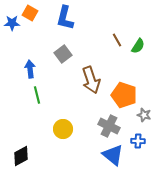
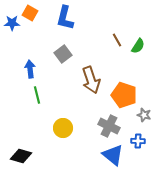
yellow circle: moved 1 px up
black diamond: rotated 45 degrees clockwise
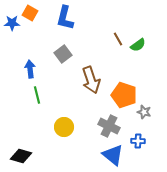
brown line: moved 1 px right, 1 px up
green semicircle: moved 1 px up; rotated 21 degrees clockwise
gray star: moved 3 px up
yellow circle: moved 1 px right, 1 px up
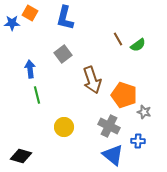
brown arrow: moved 1 px right
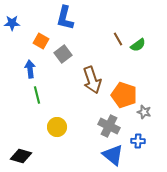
orange square: moved 11 px right, 28 px down
yellow circle: moved 7 px left
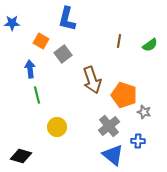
blue L-shape: moved 2 px right, 1 px down
brown line: moved 1 px right, 2 px down; rotated 40 degrees clockwise
green semicircle: moved 12 px right
gray cross: rotated 25 degrees clockwise
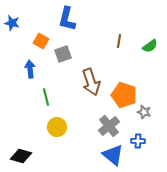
blue star: rotated 14 degrees clockwise
green semicircle: moved 1 px down
gray square: rotated 18 degrees clockwise
brown arrow: moved 1 px left, 2 px down
green line: moved 9 px right, 2 px down
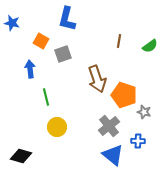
brown arrow: moved 6 px right, 3 px up
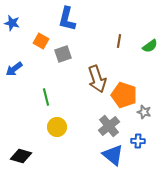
blue arrow: moved 16 px left; rotated 120 degrees counterclockwise
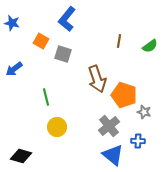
blue L-shape: rotated 25 degrees clockwise
gray square: rotated 36 degrees clockwise
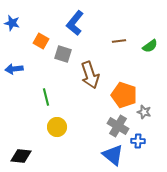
blue L-shape: moved 8 px right, 4 px down
brown line: rotated 72 degrees clockwise
blue arrow: rotated 30 degrees clockwise
brown arrow: moved 7 px left, 4 px up
gray cross: moved 9 px right; rotated 20 degrees counterclockwise
black diamond: rotated 10 degrees counterclockwise
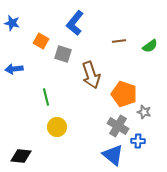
brown arrow: moved 1 px right
orange pentagon: moved 1 px up
